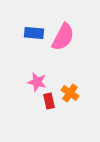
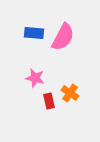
pink star: moved 2 px left, 4 px up
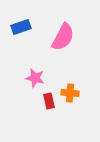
blue rectangle: moved 13 px left, 6 px up; rotated 24 degrees counterclockwise
orange cross: rotated 30 degrees counterclockwise
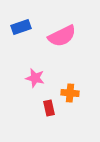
pink semicircle: moved 1 px left, 1 px up; rotated 36 degrees clockwise
red rectangle: moved 7 px down
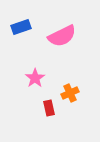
pink star: rotated 24 degrees clockwise
orange cross: rotated 30 degrees counterclockwise
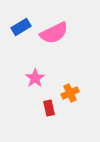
blue rectangle: rotated 12 degrees counterclockwise
pink semicircle: moved 8 px left, 3 px up
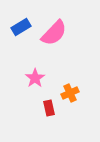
pink semicircle: rotated 20 degrees counterclockwise
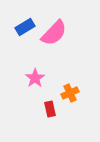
blue rectangle: moved 4 px right
red rectangle: moved 1 px right, 1 px down
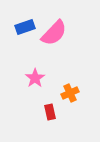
blue rectangle: rotated 12 degrees clockwise
red rectangle: moved 3 px down
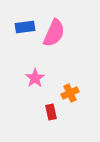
blue rectangle: rotated 12 degrees clockwise
pink semicircle: rotated 20 degrees counterclockwise
red rectangle: moved 1 px right
